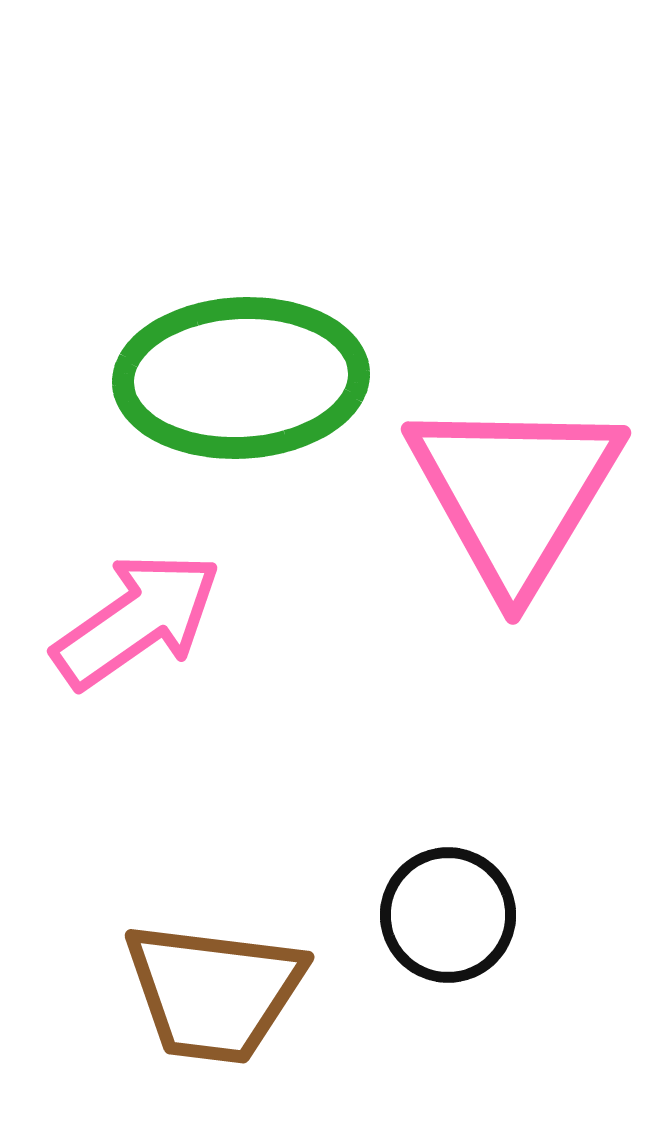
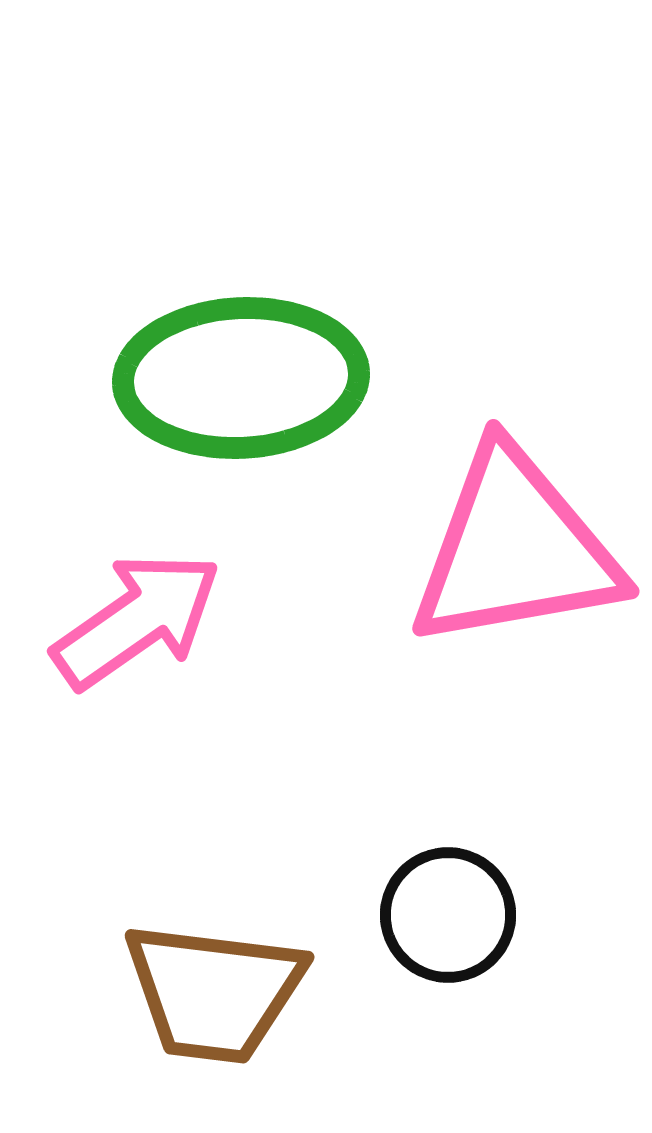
pink triangle: moved 56 px down; rotated 49 degrees clockwise
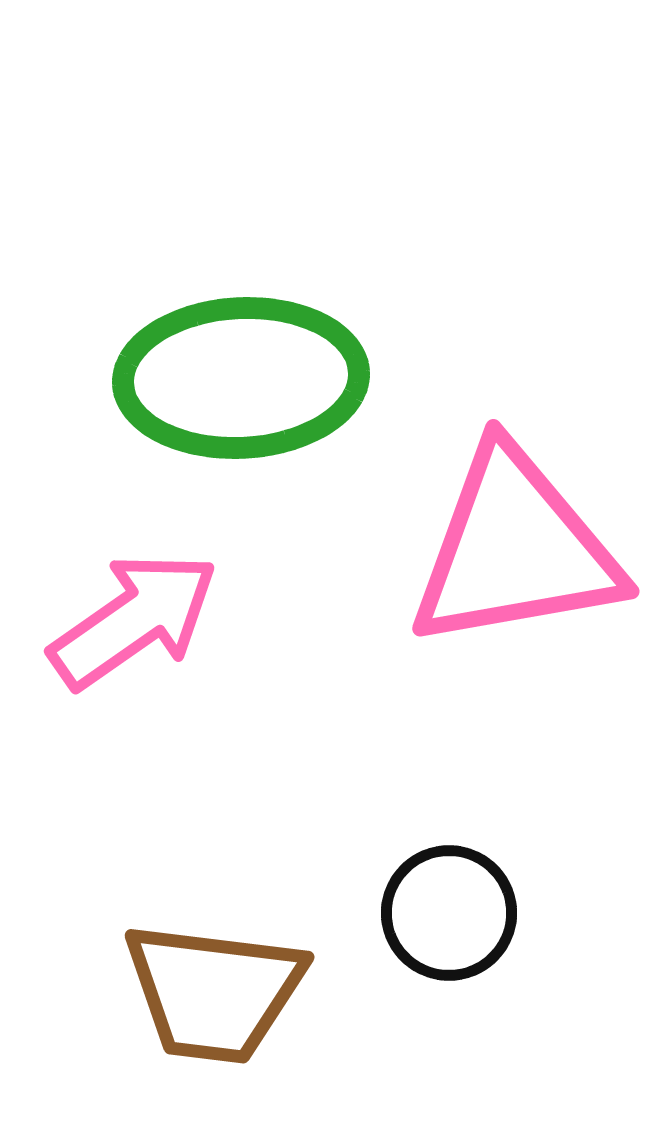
pink arrow: moved 3 px left
black circle: moved 1 px right, 2 px up
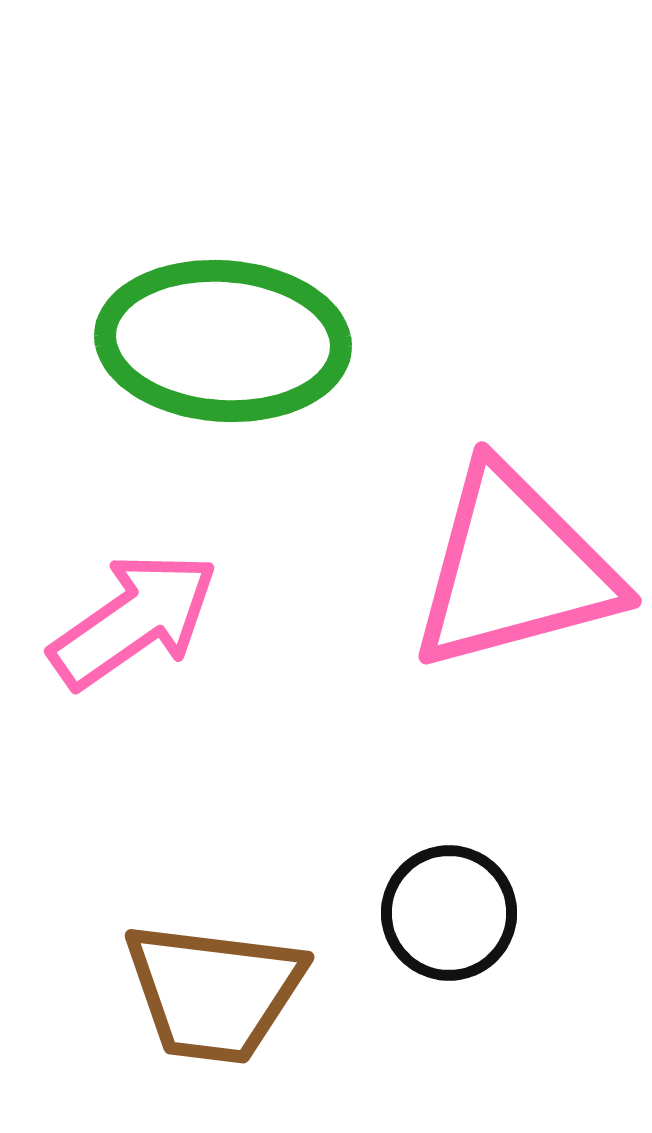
green ellipse: moved 18 px left, 37 px up; rotated 7 degrees clockwise
pink triangle: moved 1 px left, 20 px down; rotated 5 degrees counterclockwise
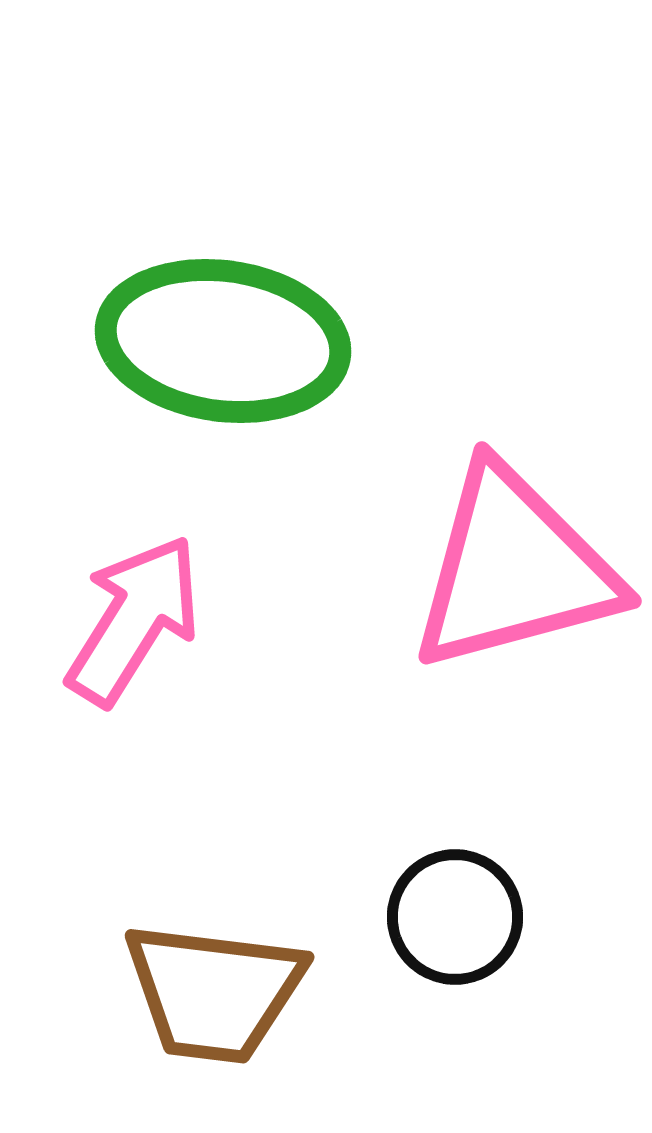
green ellipse: rotated 4 degrees clockwise
pink arrow: rotated 23 degrees counterclockwise
black circle: moved 6 px right, 4 px down
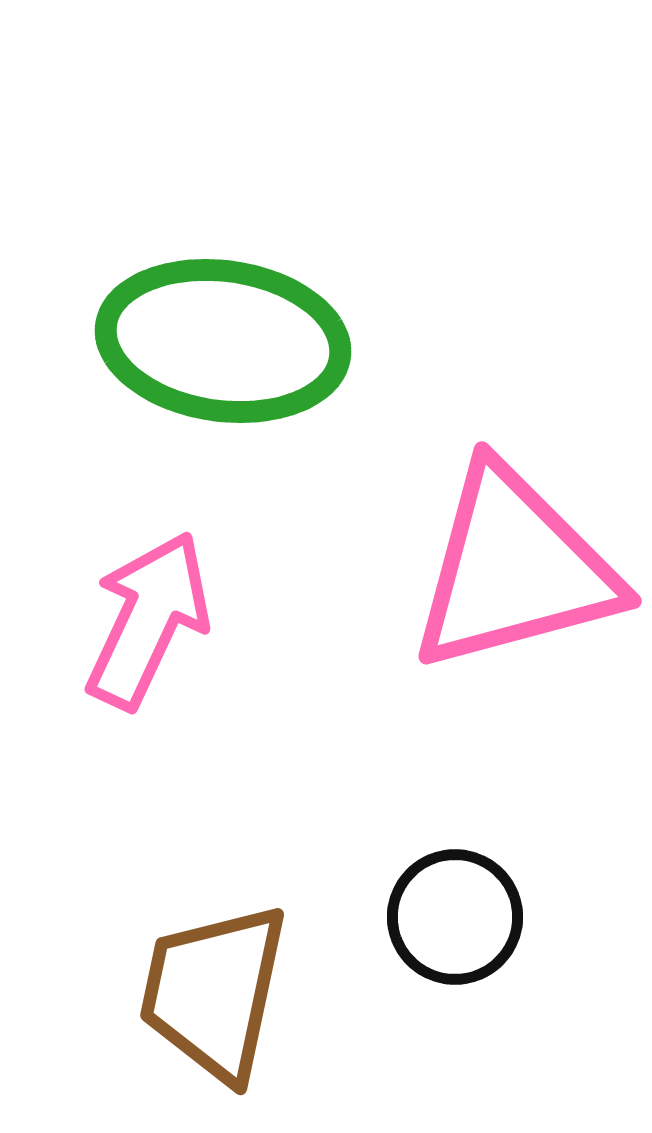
pink arrow: moved 14 px right; rotated 7 degrees counterclockwise
brown trapezoid: rotated 95 degrees clockwise
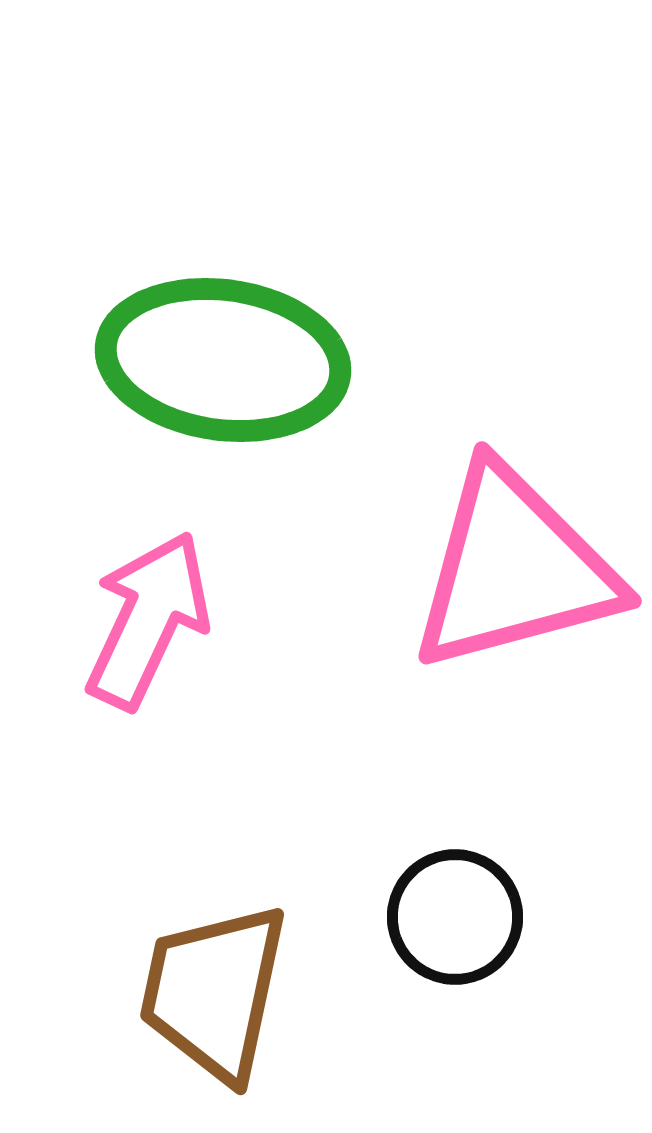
green ellipse: moved 19 px down
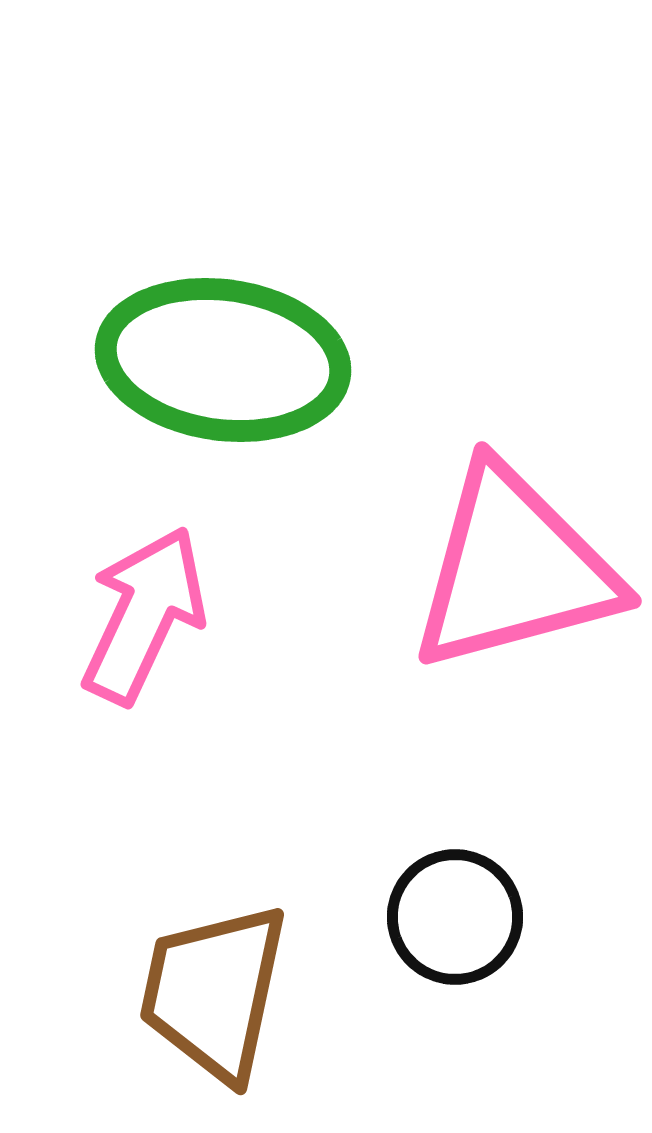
pink arrow: moved 4 px left, 5 px up
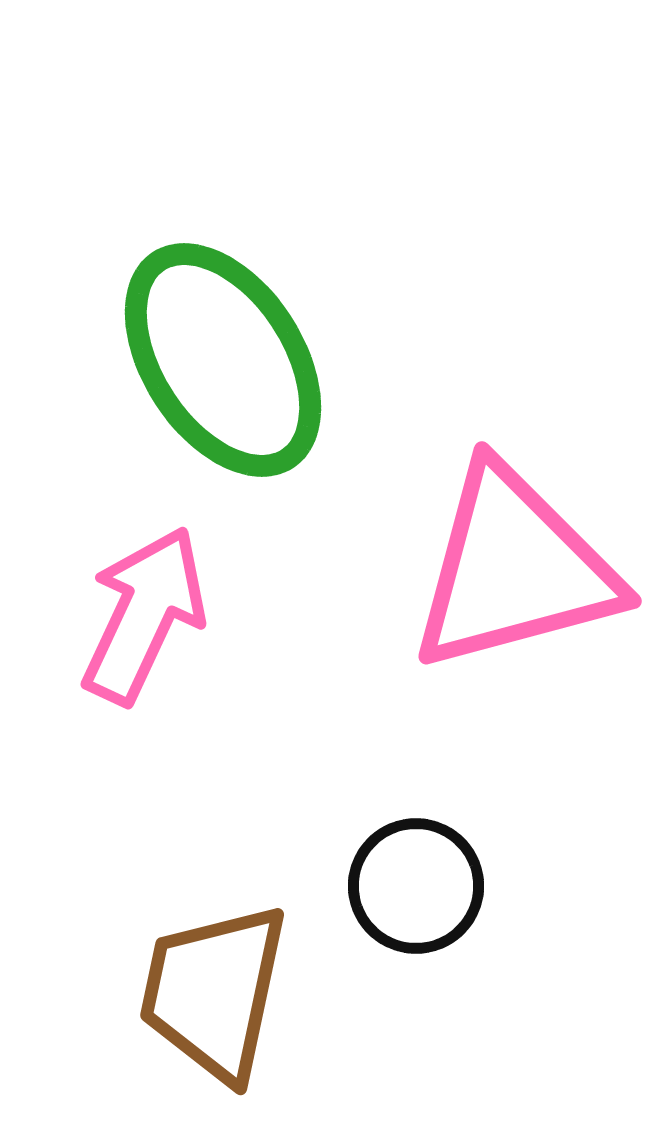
green ellipse: rotated 49 degrees clockwise
black circle: moved 39 px left, 31 px up
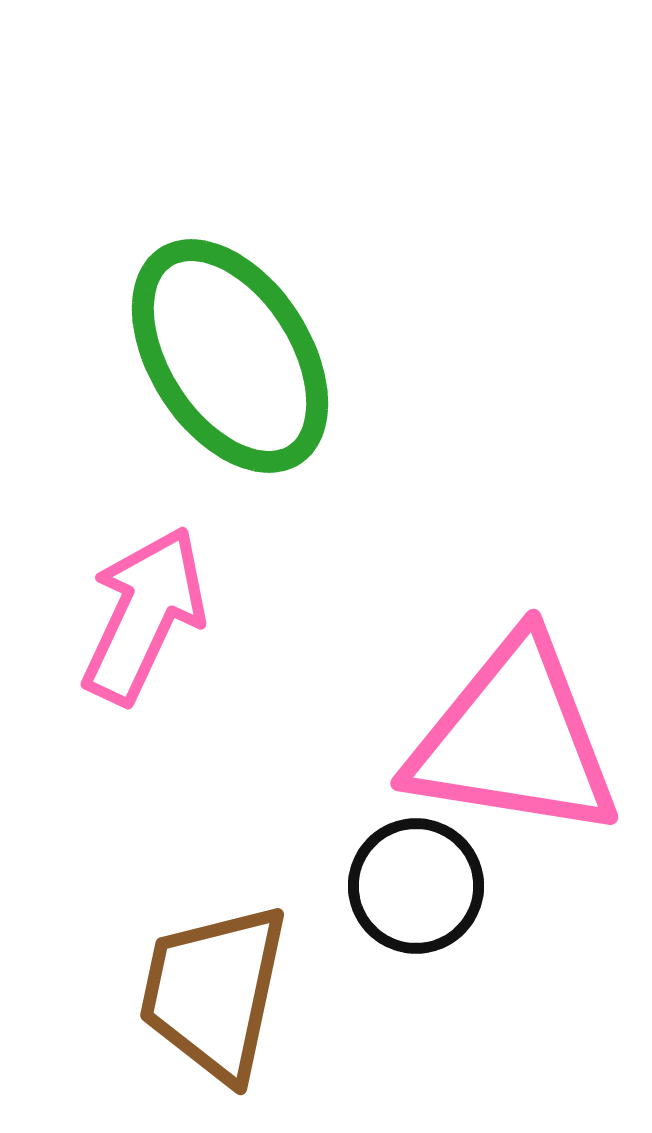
green ellipse: moved 7 px right, 4 px up
pink triangle: moved 170 px down; rotated 24 degrees clockwise
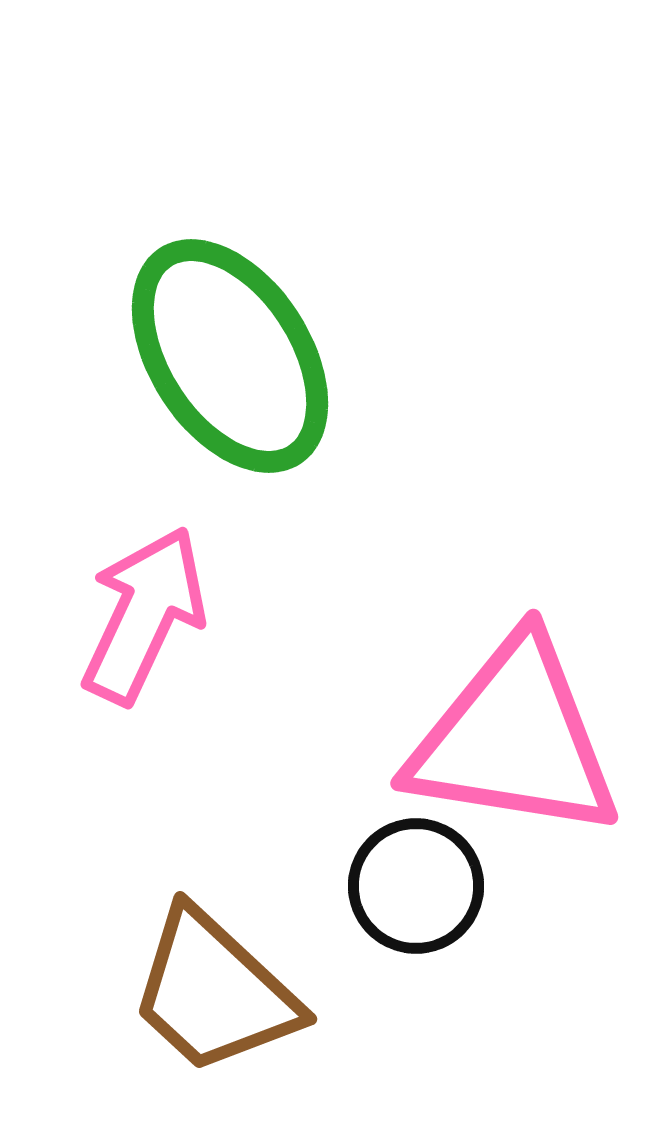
brown trapezoid: rotated 59 degrees counterclockwise
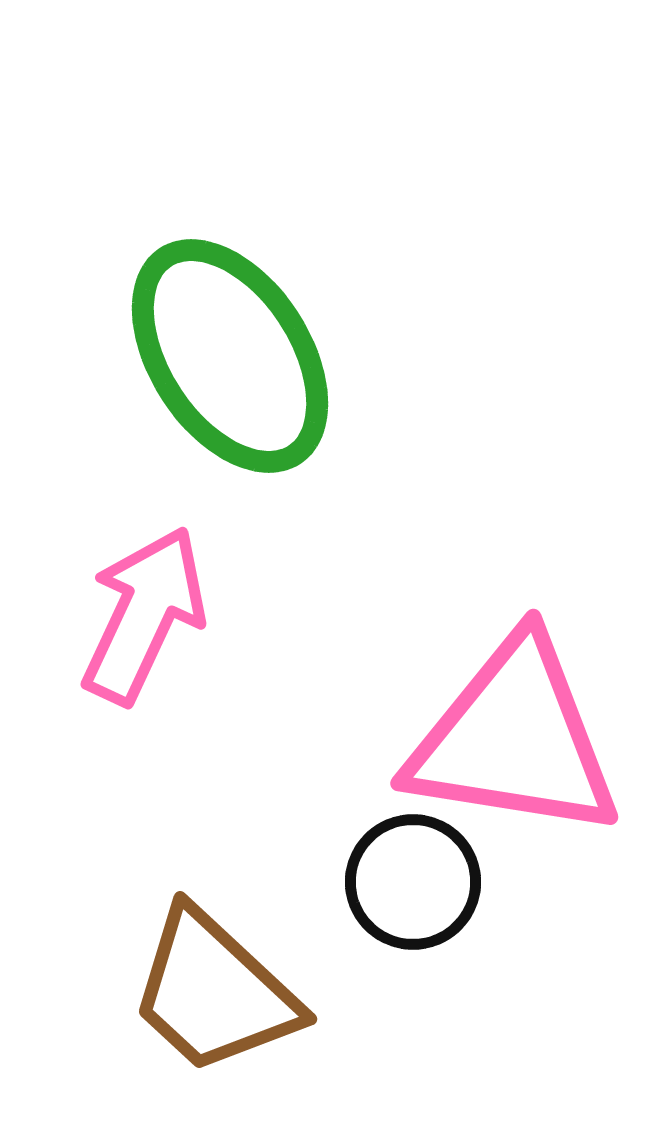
black circle: moved 3 px left, 4 px up
